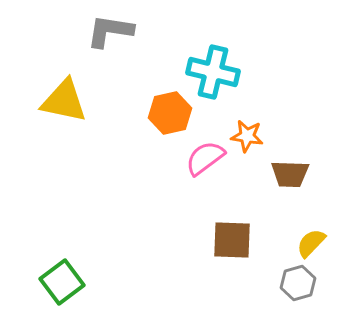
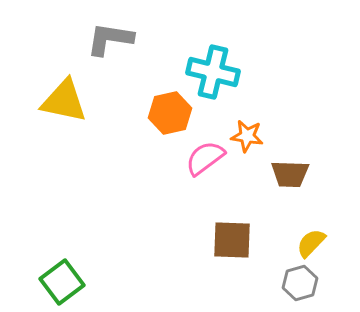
gray L-shape: moved 8 px down
gray hexagon: moved 2 px right
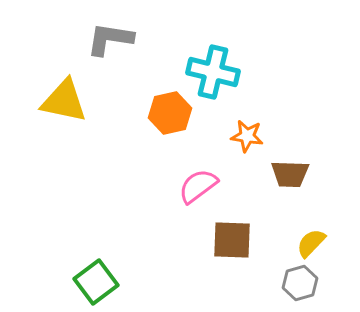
pink semicircle: moved 7 px left, 28 px down
green square: moved 34 px right
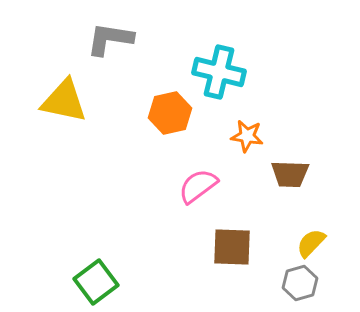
cyan cross: moved 6 px right
brown square: moved 7 px down
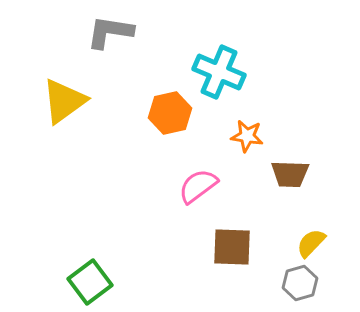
gray L-shape: moved 7 px up
cyan cross: rotated 9 degrees clockwise
yellow triangle: rotated 48 degrees counterclockwise
green square: moved 6 px left
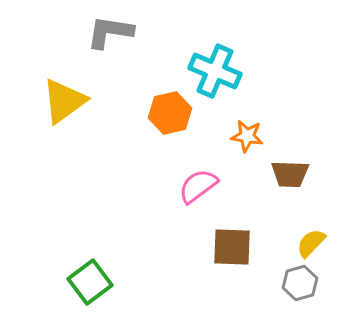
cyan cross: moved 4 px left, 1 px up
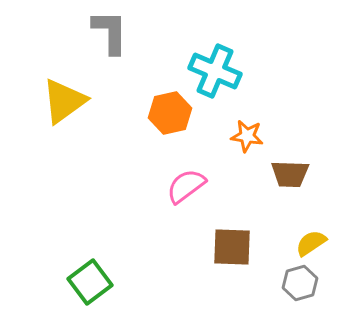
gray L-shape: rotated 81 degrees clockwise
pink semicircle: moved 12 px left
yellow semicircle: rotated 12 degrees clockwise
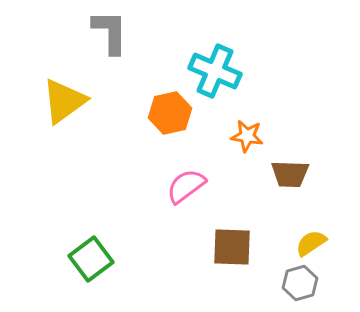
green square: moved 1 px right, 23 px up
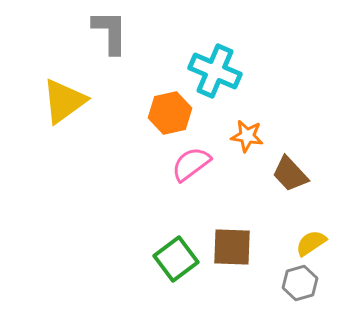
brown trapezoid: rotated 45 degrees clockwise
pink semicircle: moved 5 px right, 22 px up
green square: moved 85 px right
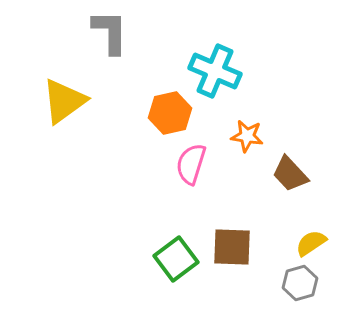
pink semicircle: rotated 36 degrees counterclockwise
